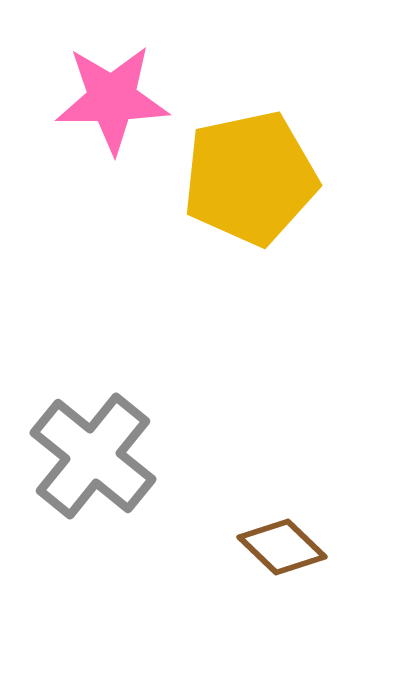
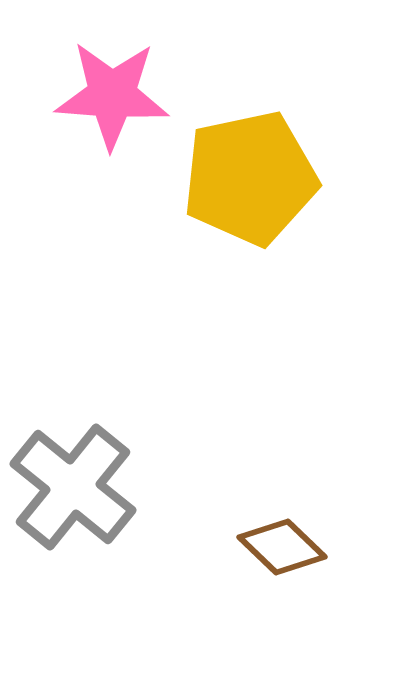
pink star: moved 4 px up; rotated 5 degrees clockwise
gray cross: moved 20 px left, 31 px down
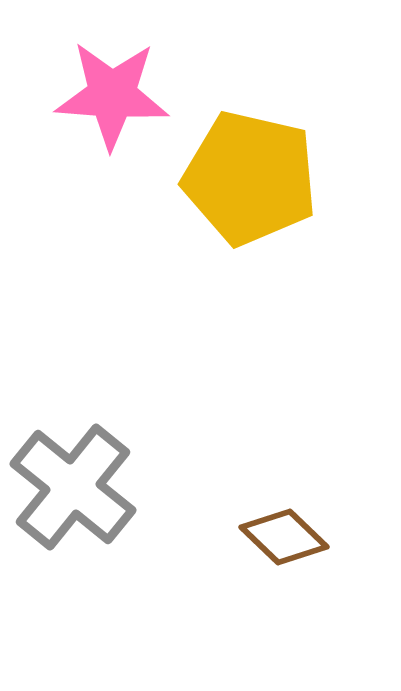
yellow pentagon: rotated 25 degrees clockwise
brown diamond: moved 2 px right, 10 px up
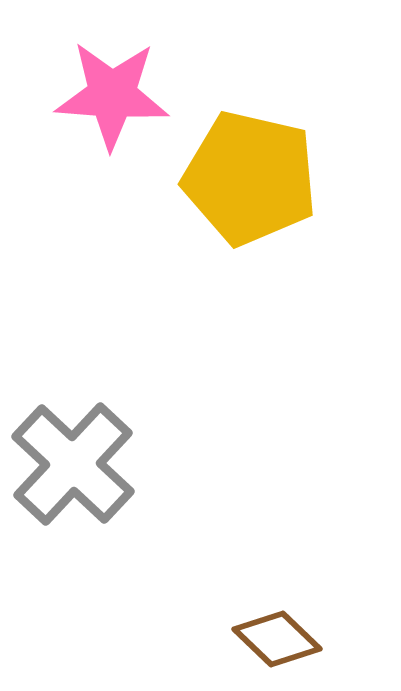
gray cross: moved 23 px up; rotated 4 degrees clockwise
brown diamond: moved 7 px left, 102 px down
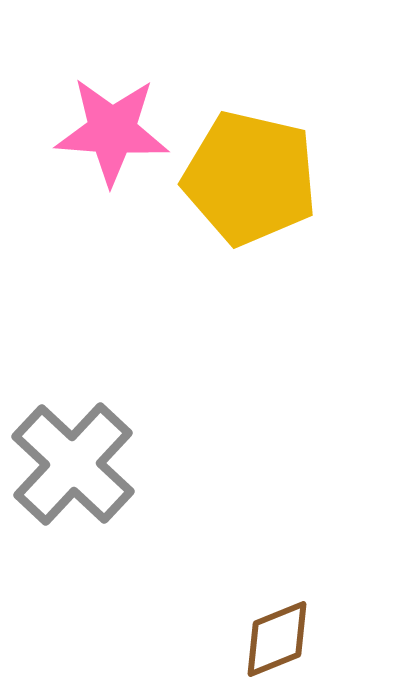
pink star: moved 36 px down
brown diamond: rotated 66 degrees counterclockwise
